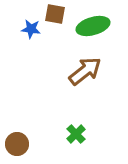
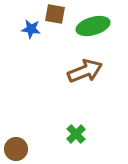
brown arrow: rotated 16 degrees clockwise
brown circle: moved 1 px left, 5 px down
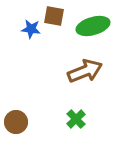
brown square: moved 1 px left, 2 px down
green cross: moved 15 px up
brown circle: moved 27 px up
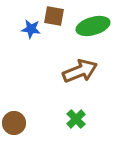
brown arrow: moved 5 px left
brown circle: moved 2 px left, 1 px down
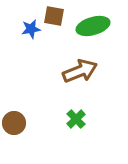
blue star: rotated 18 degrees counterclockwise
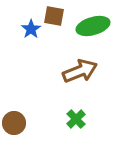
blue star: rotated 24 degrees counterclockwise
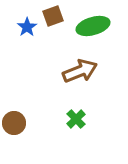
brown square: moved 1 px left; rotated 30 degrees counterclockwise
blue star: moved 4 px left, 2 px up
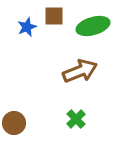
brown square: moved 1 px right; rotated 20 degrees clockwise
blue star: rotated 12 degrees clockwise
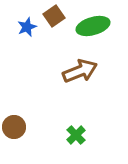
brown square: rotated 35 degrees counterclockwise
green cross: moved 16 px down
brown circle: moved 4 px down
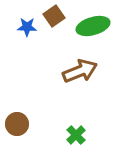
blue star: rotated 24 degrees clockwise
brown circle: moved 3 px right, 3 px up
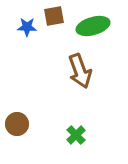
brown square: rotated 25 degrees clockwise
brown arrow: rotated 92 degrees clockwise
